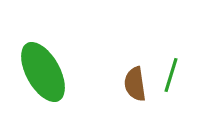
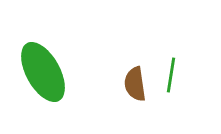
green line: rotated 8 degrees counterclockwise
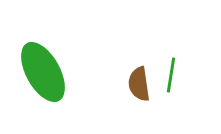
brown semicircle: moved 4 px right
